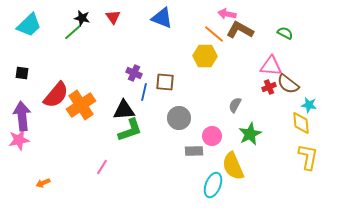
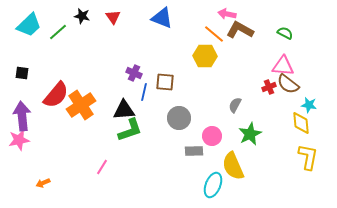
black star: moved 2 px up
green line: moved 15 px left
pink triangle: moved 12 px right
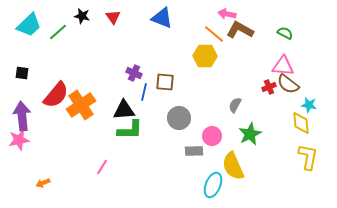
green L-shape: rotated 20 degrees clockwise
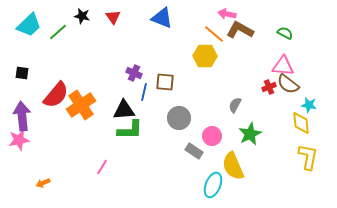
gray rectangle: rotated 36 degrees clockwise
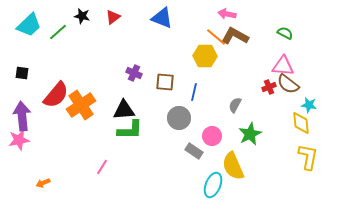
red triangle: rotated 28 degrees clockwise
brown L-shape: moved 5 px left, 6 px down
orange line: moved 2 px right, 3 px down
blue line: moved 50 px right
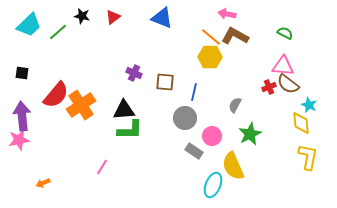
orange line: moved 5 px left
yellow hexagon: moved 5 px right, 1 px down
cyan star: rotated 14 degrees clockwise
gray circle: moved 6 px right
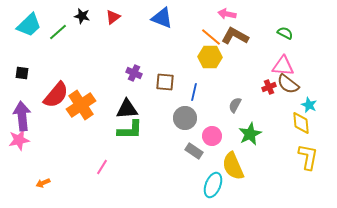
black triangle: moved 3 px right, 1 px up
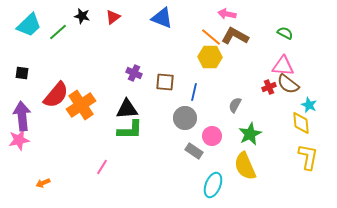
yellow semicircle: moved 12 px right
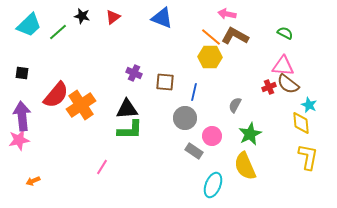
orange arrow: moved 10 px left, 2 px up
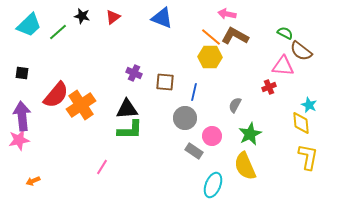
brown semicircle: moved 13 px right, 33 px up
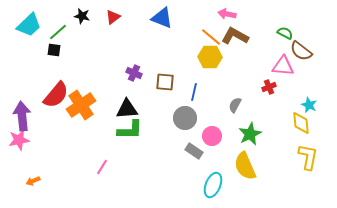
black square: moved 32 px right, 23 px up
